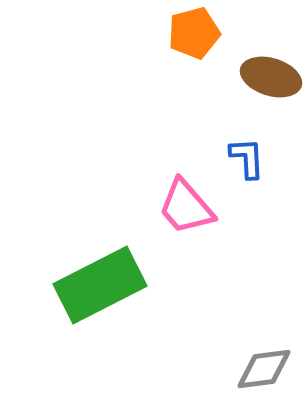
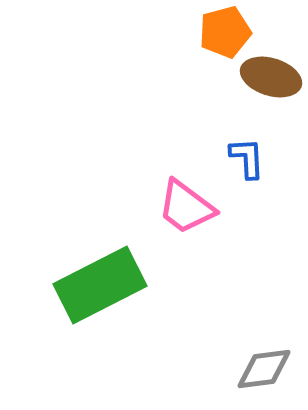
orange pentagon: moved 31 px right, 1 px up
pink trapezoid: rotated 12 degrees counterclockwise
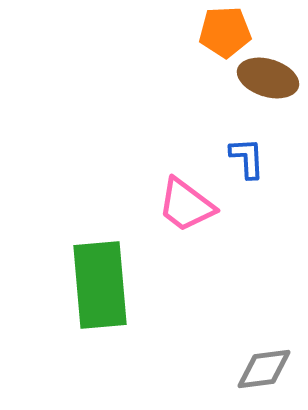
orange pentagon: rotated 12 degrees clockwise
brown ellipse: moved 3 px left, 1 px down
pink trapezoid: moved 2 px up
green rectangle: rotated 68 degrees counterclockwise
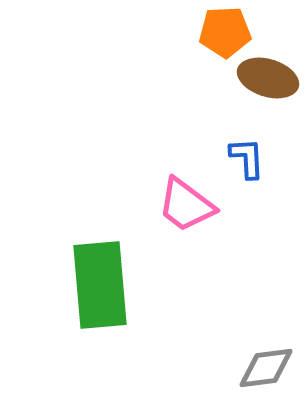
gray diamond: moved 2 px right, 1 px up
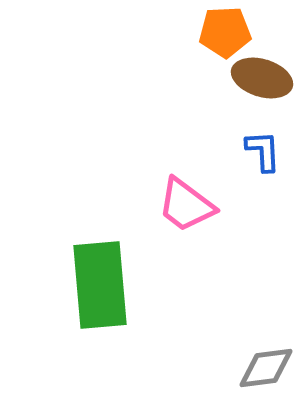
brown ellipse: moved 6 px left
blue L-shape: moved 16 px right, 7 px up
